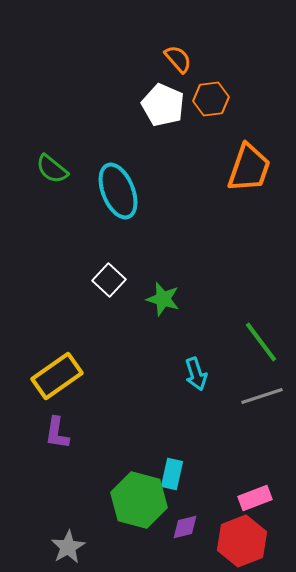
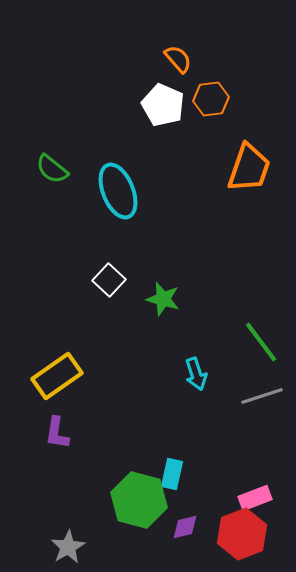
red hexagon: moved 7 px up
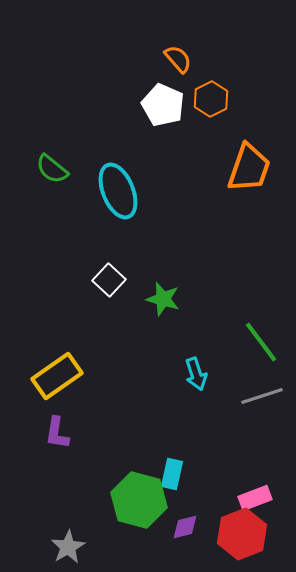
orange hexagon: rotated 20 degrees counterclockwise
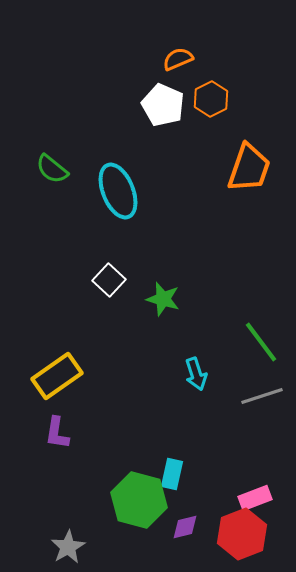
orange semicircle: rotated 72 degrees counterclockwise
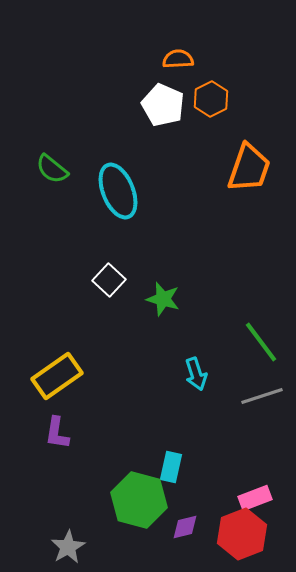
orange semicircle: rotated 20 degrees clockwise
cyan rectangle: moved 1 px left, 7 px up
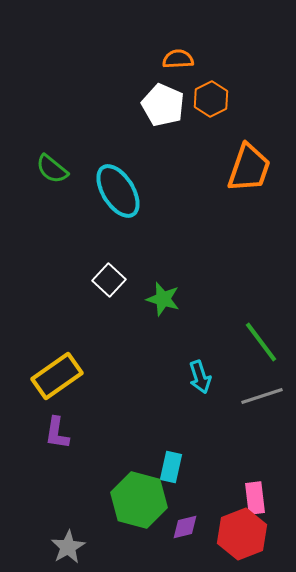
cyan ellipse: rotated 10 degrees counterclockwise
cyan arrow: moved 4 px right, 3 px down
pink rectangle: rotated 76 degrees counterclockwise
